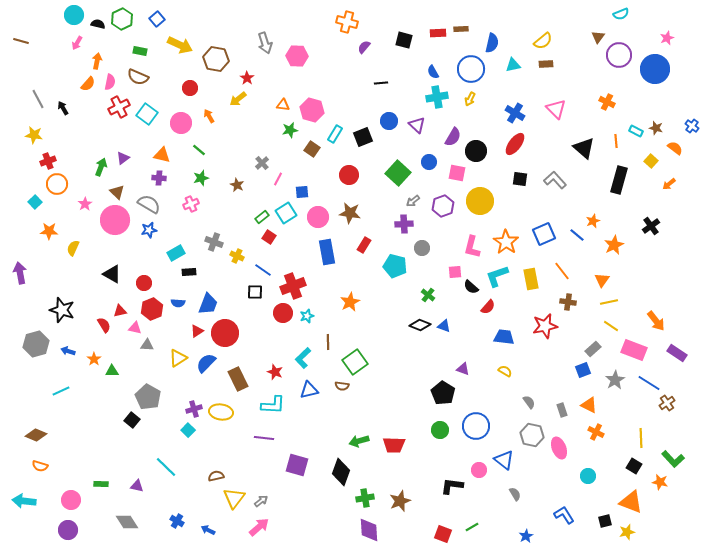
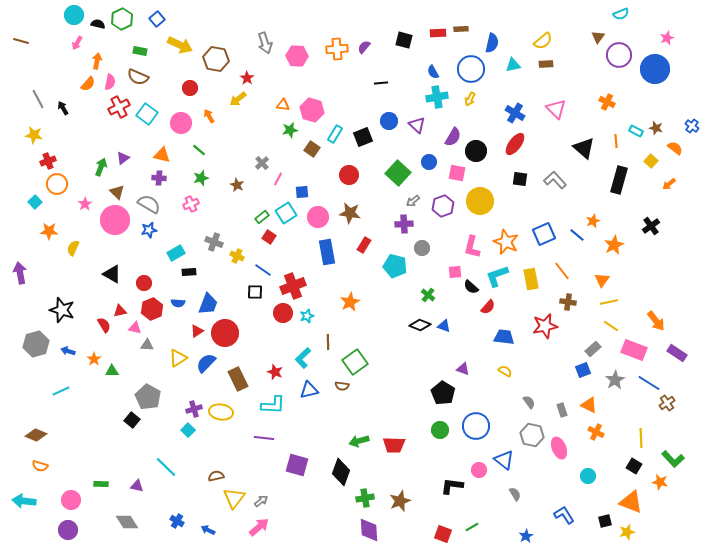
orange cross at (347, 22): moved 10 px left, 27 px down; rotated 20 degrees counterclockwise
orange star at (506, 242): rotated 10 degrees counterclockwise
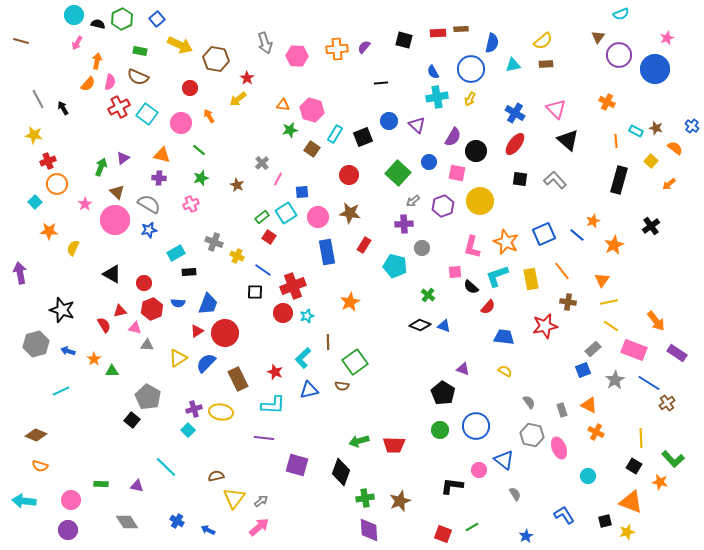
black triangle at (584, 148): moved 16 px left, 8 px up
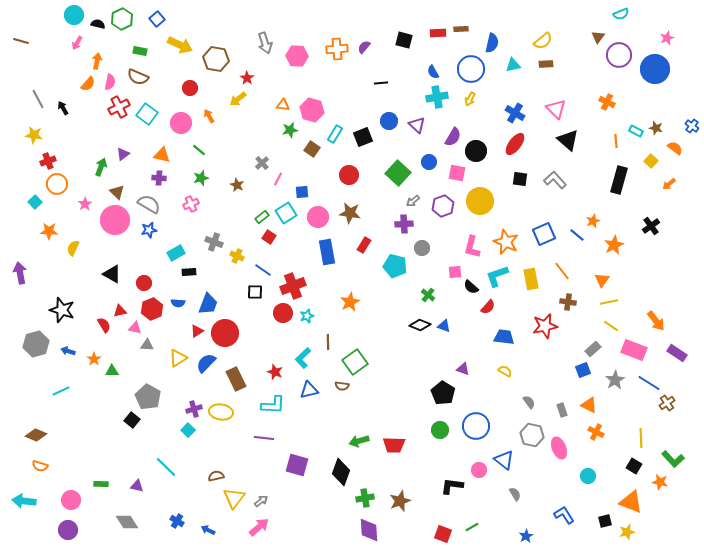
purple triangle at (123, 158): moved 4 px up
brown rectangle at (238, 379): moved 2 px left
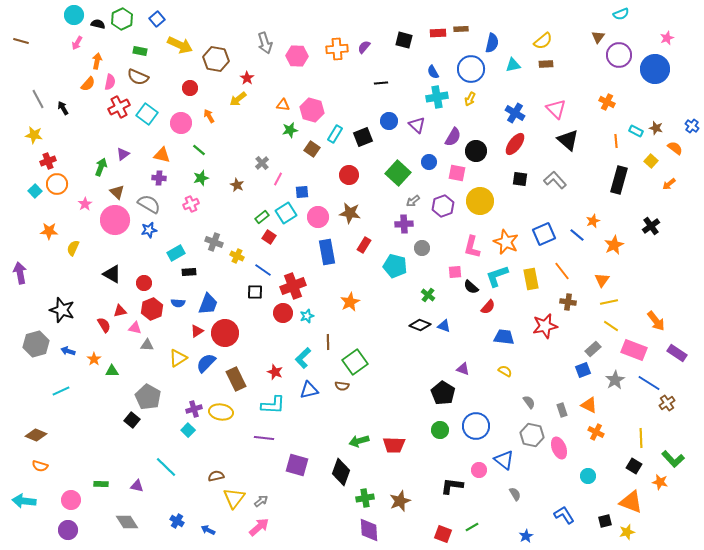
cyan square at (35, 202): moved 11 px up
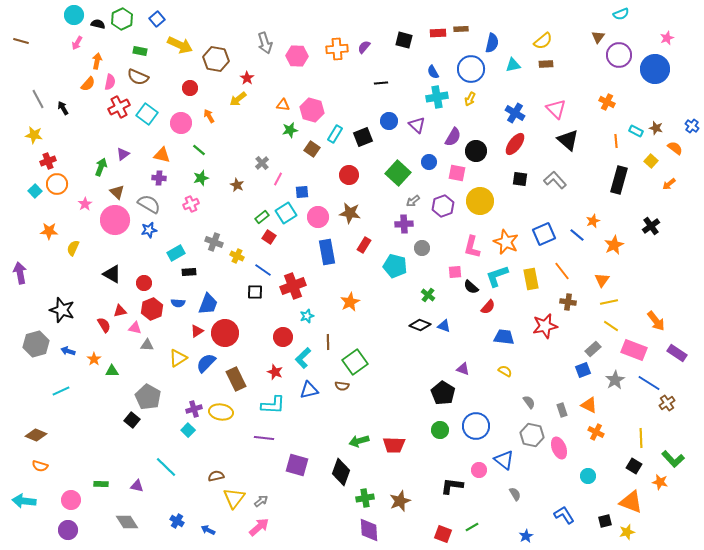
red circle at (283, 313): moved 24 px down
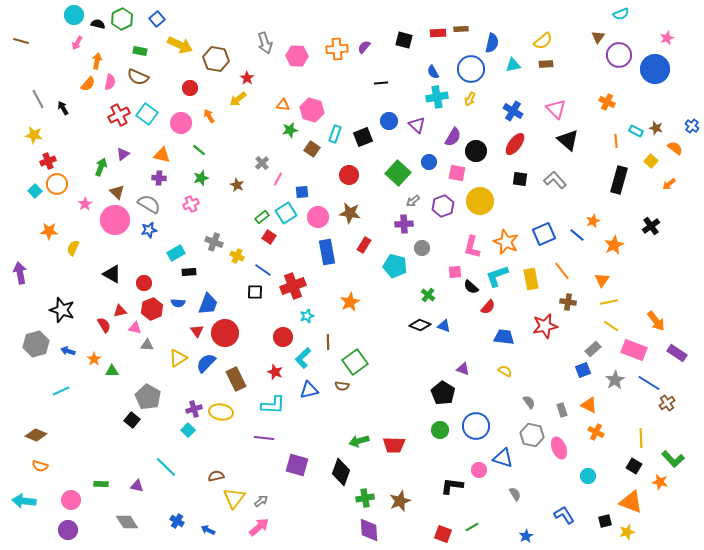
red cross at (119, 107): moved 8 px down
blue cross at (515, 113): moved 2 px left, 2 px up
cyan rectangle at (335, 134): rotated 12 degrees counterclockwise
red triangle at (197, 331): rotated 32 degrees counterclockwise
blue triangle at (504, 460): moved 1 px left, 2 px up; rotated 20 degrees counterclockwise
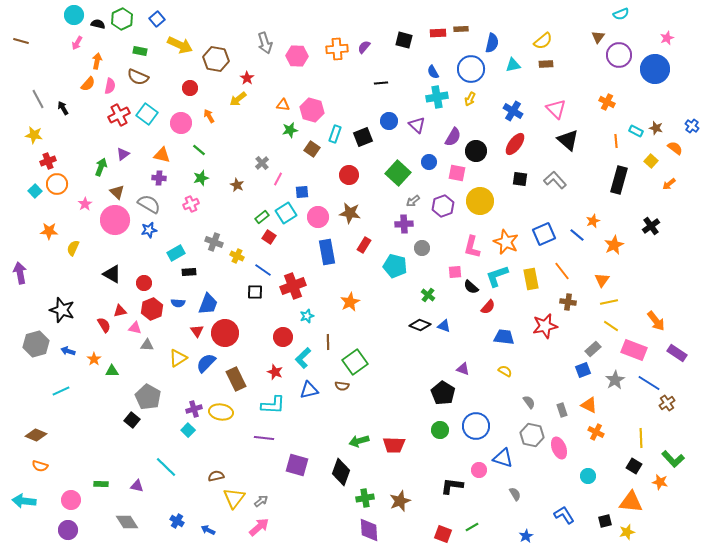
pink semicircle at (110, 82): moved 4 px down
orange triangle at (631, 502): rotated 15 degrees counterclockwise
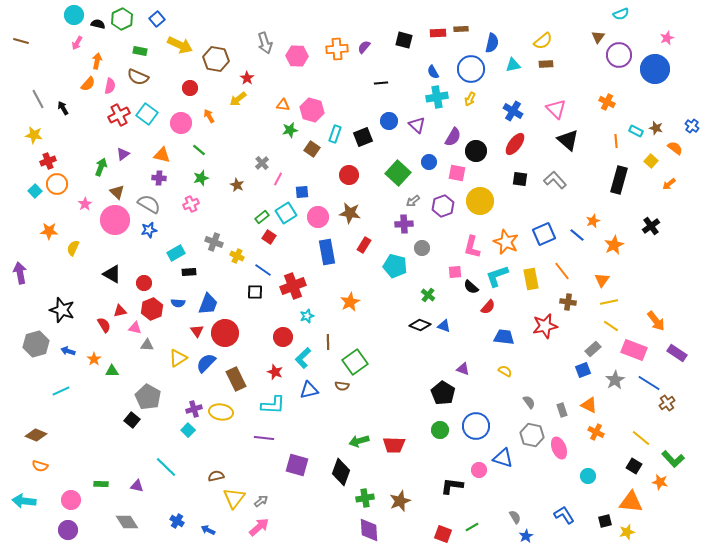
yellow line at (641, 438): rotated 48 degrees counterclockwise
gray semicircle at (515, 494): moved 23 px down
